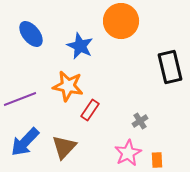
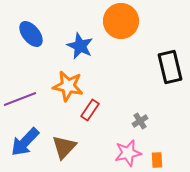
pink star: rotated 16 degrees clockwise
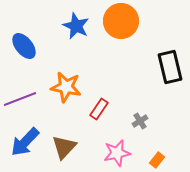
blue ellipse: moved 7 px left, 12 px down
blue star: moved 4 px left, 20 px up
orange star: moved 2 px left, 1 px down
red rectangle: moved 9 px right, 1 px up
pink star: moved 11 px left
orange rectangle: rotated 42 degrees clockwise
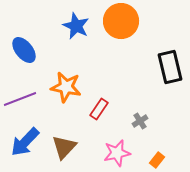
blue ellipse: moved 4 px down
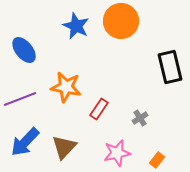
gray cross: moved 3 px up
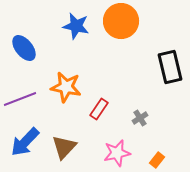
blue star: rotated 12 degrees counterclockwise
blue ellipse: moved 2 px up
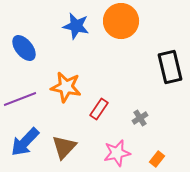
orange rectangle: moved 1 px up
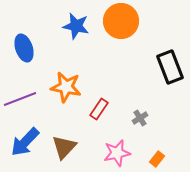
blue ellipse: rotated 20 degrees clockwise
black rectangle: rotated 8 degrees counterclockwise
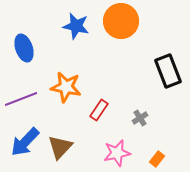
black rectangle: moved 2 px left, 4 px down
purple line: moved 1 px right
red rectangle: moved 1 px down
brown triangle: moved 4 px left
